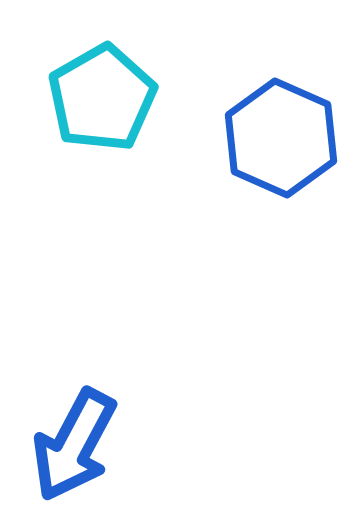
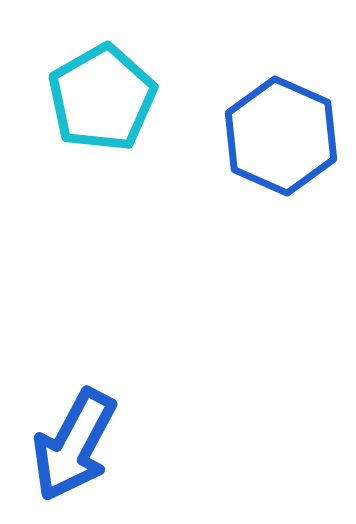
blue hexagon: moved 2 px up
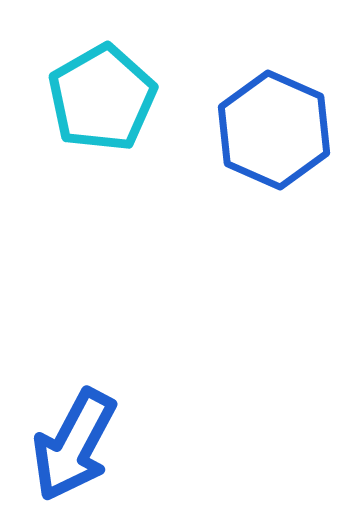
blue hexagon: moved 7 px left, 6 px up
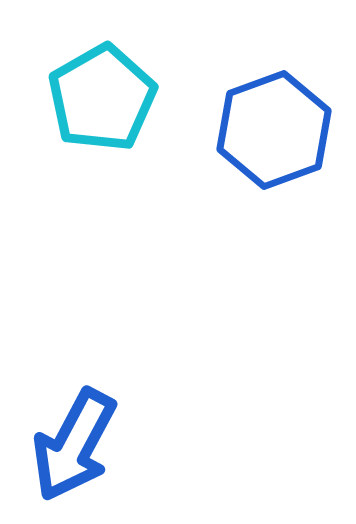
blue hexagon: rotated 16 degrees clockwise
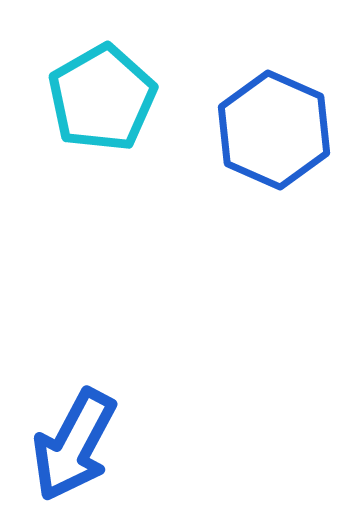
blue hexagon: rotated 16 degrees counterclockwise
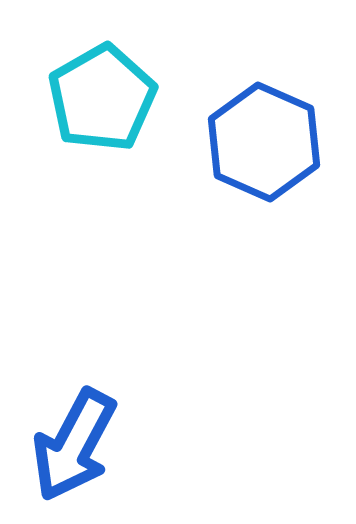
blue hexagon: moved 10 px left, 12 px down
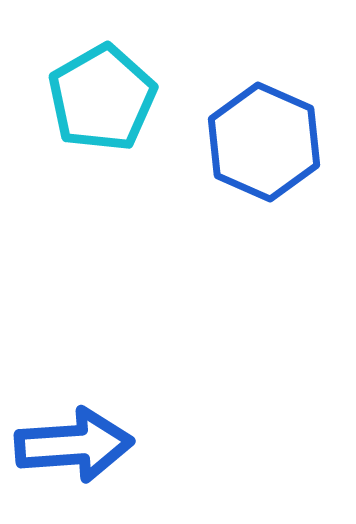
blue arrow: rotated 122 degrees counterclockwise
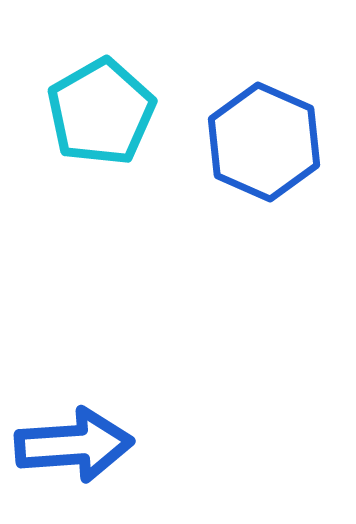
cyan pentagon: moved 1 px left, 14 px down
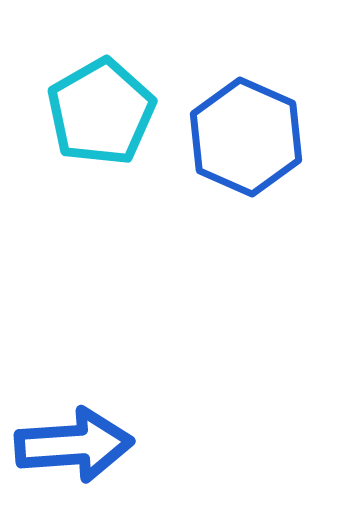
blue hexagon: moved 18 px left, 5 px up
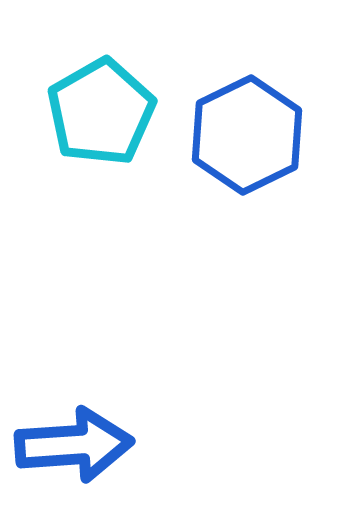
blue hexagon: moved 1 px right, 2 px up; rotated 10 degrees clockwise
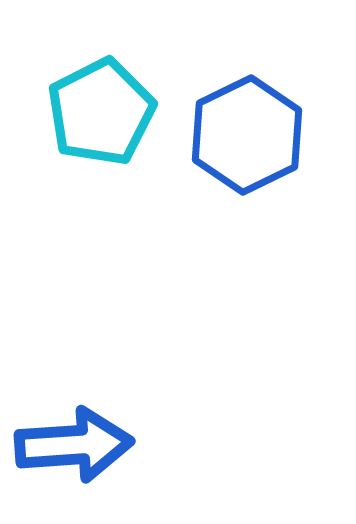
cyan pentagon: rotated 3 degrees clockwise
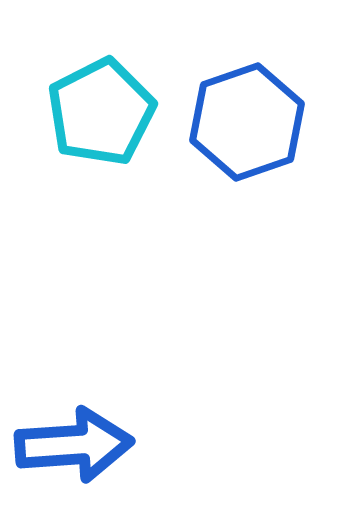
blue hexagon: moved 13 px up; rotated 7 degrees clockwise
